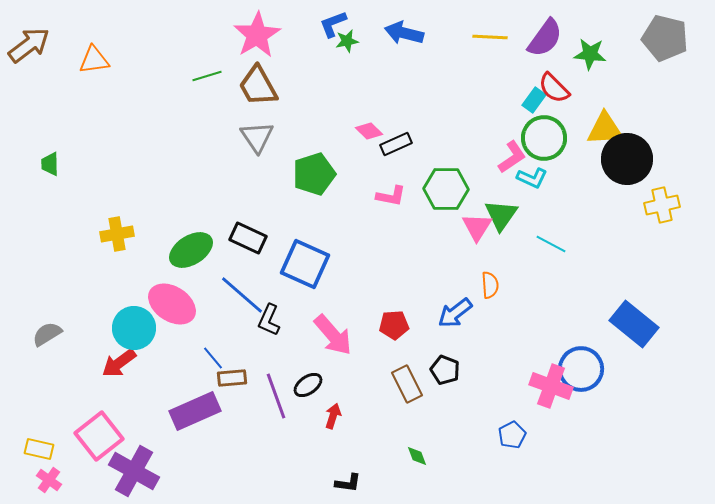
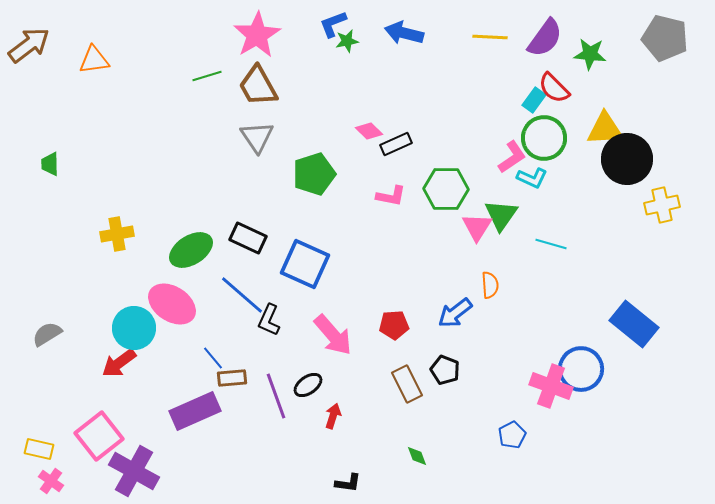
cyan line at (551, 244): rotated 12 degrees counterclockwise
pink cross at (49, 480): moved 2 px right, 1 px down
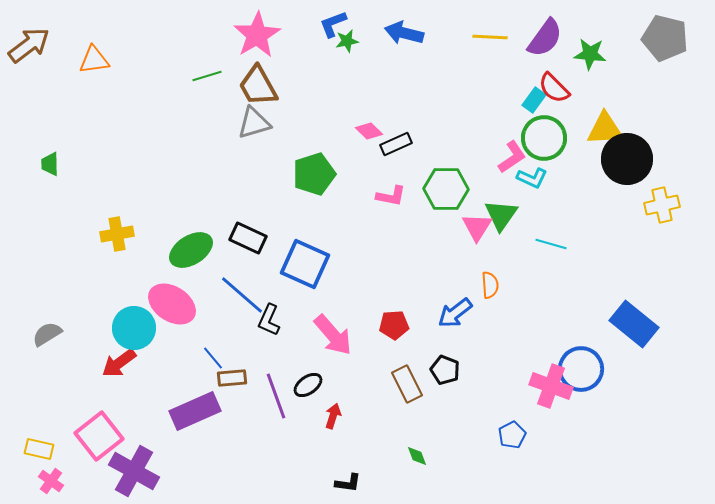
gray triangle at (257, 137): moved 3 px left, 14 px up; rotated 48 degrees clockwise
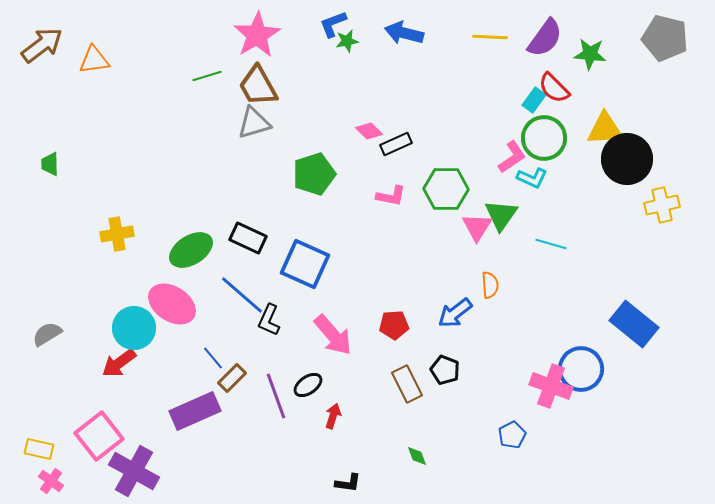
brown arrow at (29, 45): moved 13 px right
brown rectangle at (232, 378): rotated 40 degrees counterclockwise
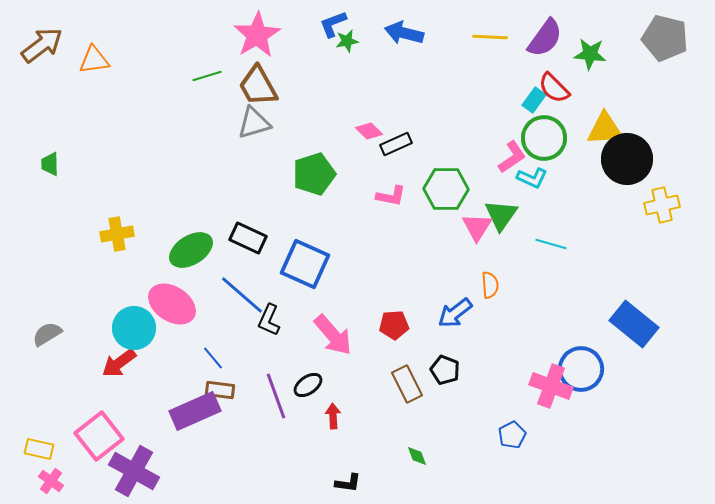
brown rectangle at (232, 378): moved 12 px left, 12 px down; rotated 52 degrees clockwise
red arrow at (333, 416): rotated 20 degrees counterclockwise
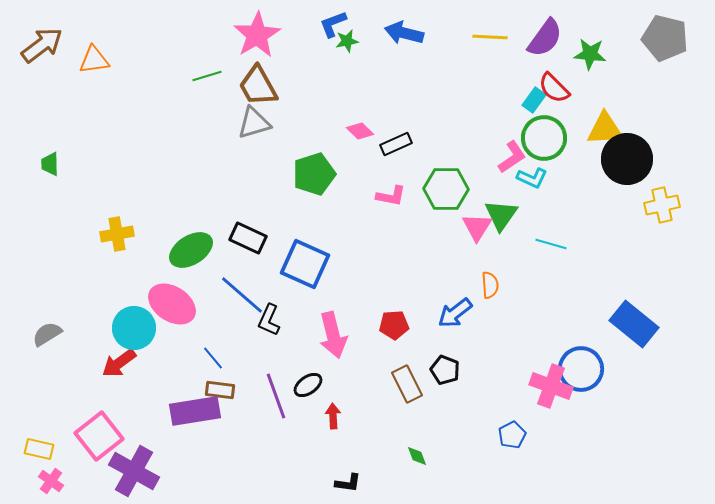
pink diamond at (369, 131): moved 9 px left
pink arrow at (333, 335): rotated 27 degrees clockwise
purple rectangle at (195, 411): rotated 15 degrees clockwise
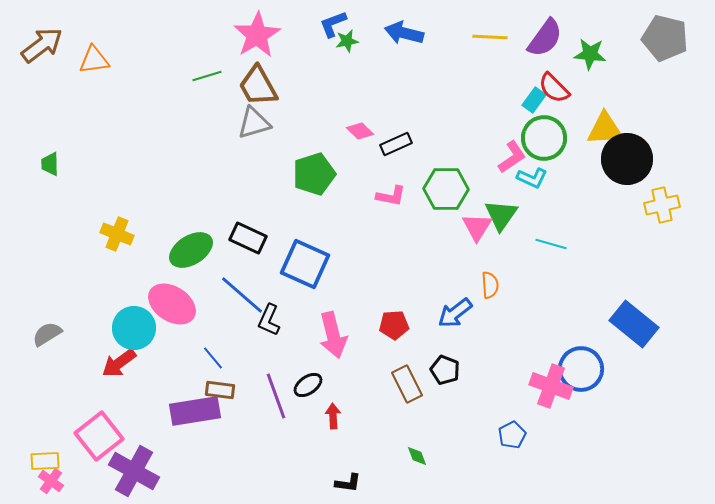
yellow cross at (117, 234): rotated 32 degrees clockwise
yellow rectangle at (39, 449): moved 6 px right, 12 px down; rotated 16 degrees counterclockwise
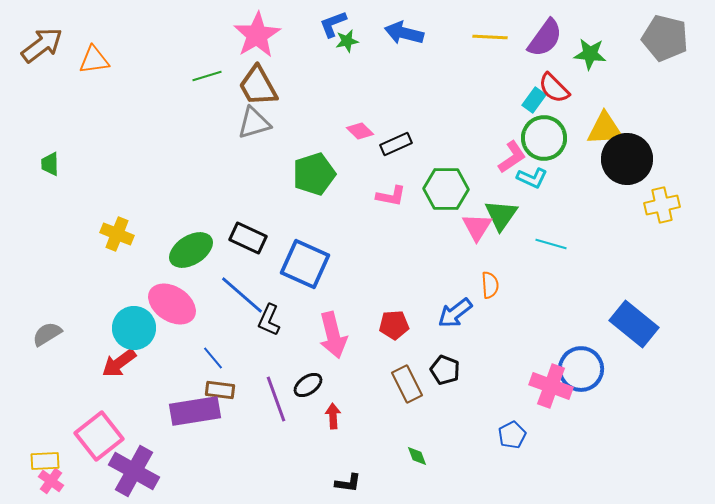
purple line at (276, 396): moved 3 px down
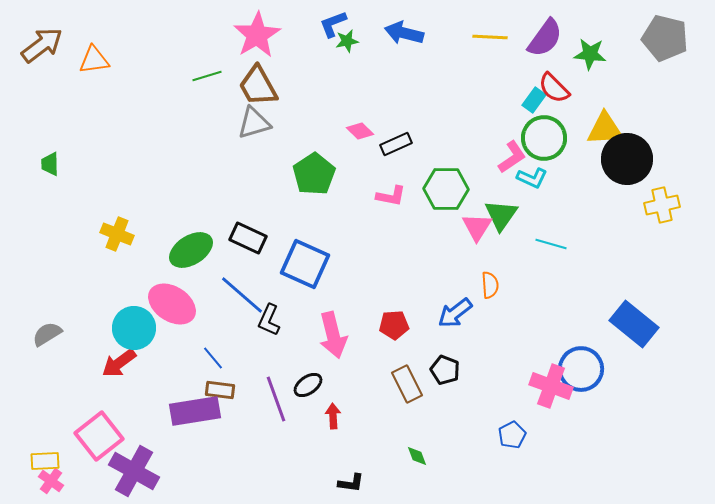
green pentagon at (314, 174): rotated 15 degrees counterclockwise
black L-shape at (348, 483): moved 3 px right
